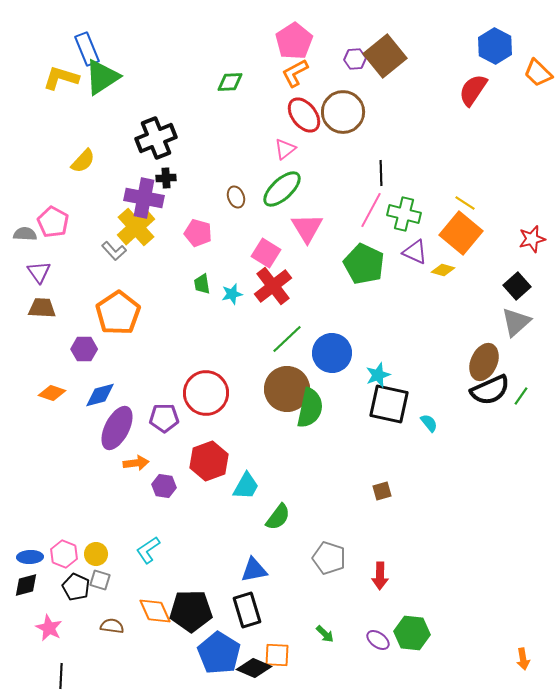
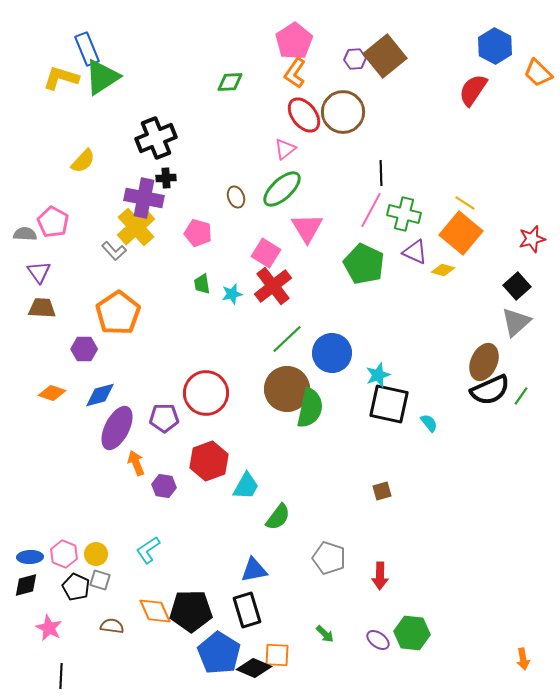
orange L-shape at (295, 73): rotated 28 degrees counterclockwise
orange arrow at (136, 463): rotated 105 degrees counterclockwise
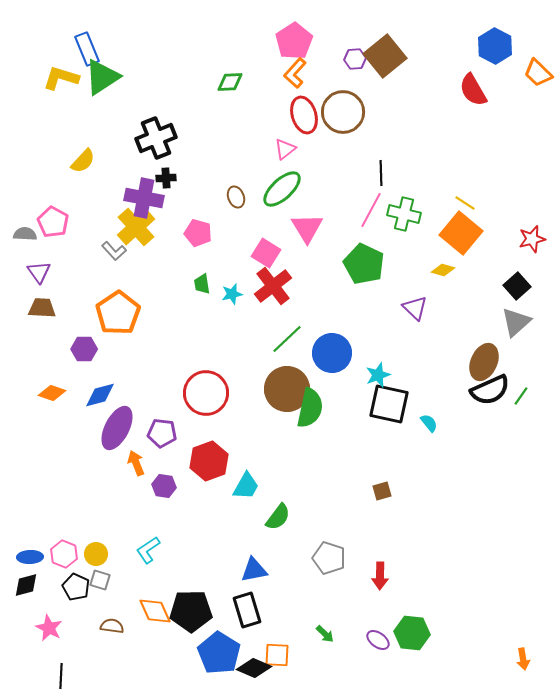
orange L-shape at (295, 73): rotated 8 degrees clockwise
red semicircle at (473, 90): rotated 64 degrees counterclockwise
red ellipse at (304, 115): rotated 21 degrees clockwise
purple triangle at (415, 252): moved 56 px down; rotated 20 degrees clockwise
purple pentagon at (164, 418): moved 2 px left, 15 px down; rotated 8 degrees clockwise
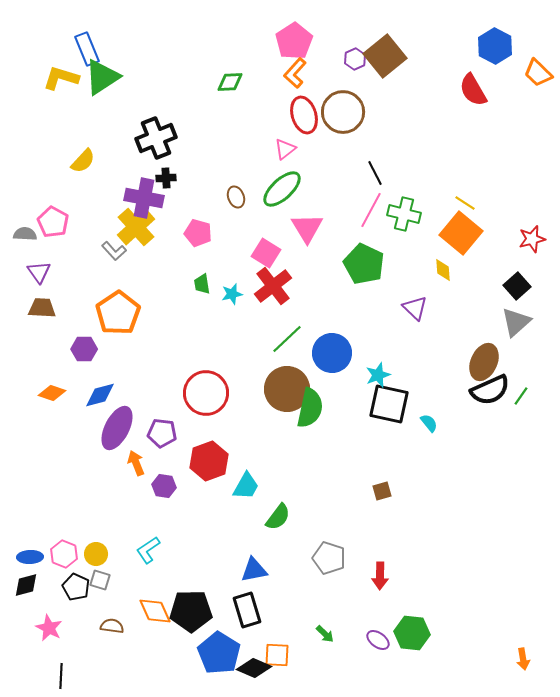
purple hexagon at (355, 59): rotated 20 degrees counterclockwise
black line at (381, 173): moved 6 px left; rotated 25 degrees counterclockwise
yellow diamond at (443, 270): rotated 70 degrees clockwise
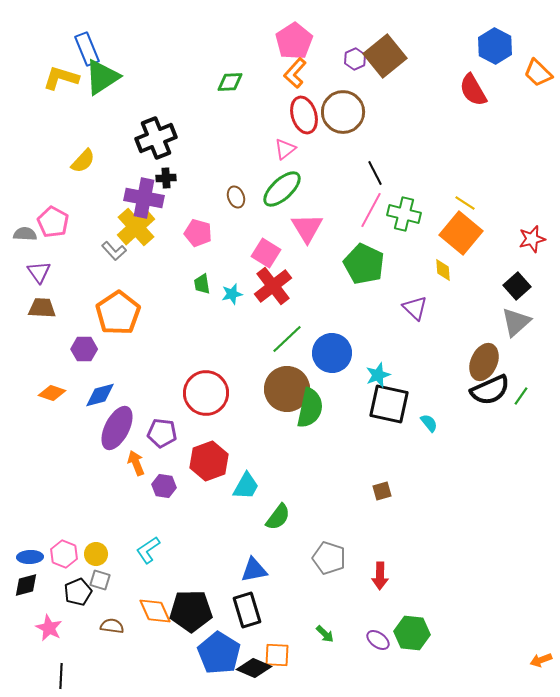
black pentagon at (76, 587): moved 2 px right, 5 px down; rotated 24 degrees clockwise
orange arrow at (523, 659): moved 18 px right, 1 px down; rotated 80 degrees clockwise
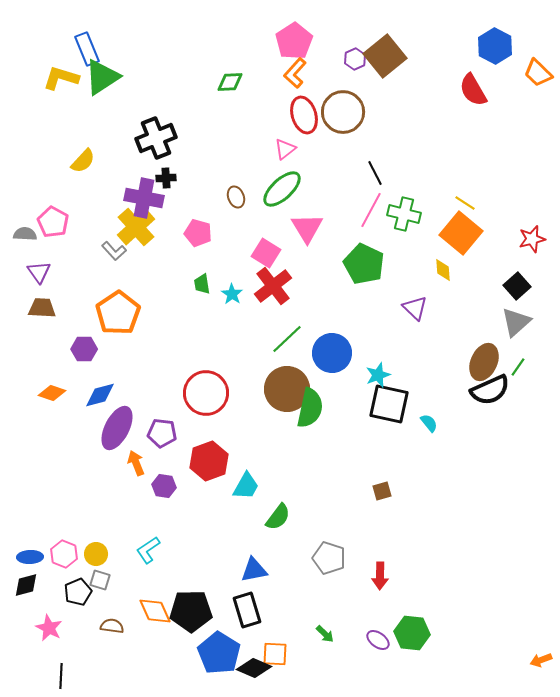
cyan star at (232, 294): rotated 25 degrees counterclockwise
green line at (521, 396): moved 3 px left, 29 px up
orange square at (277, 655): moved 2 px left, 1 px up
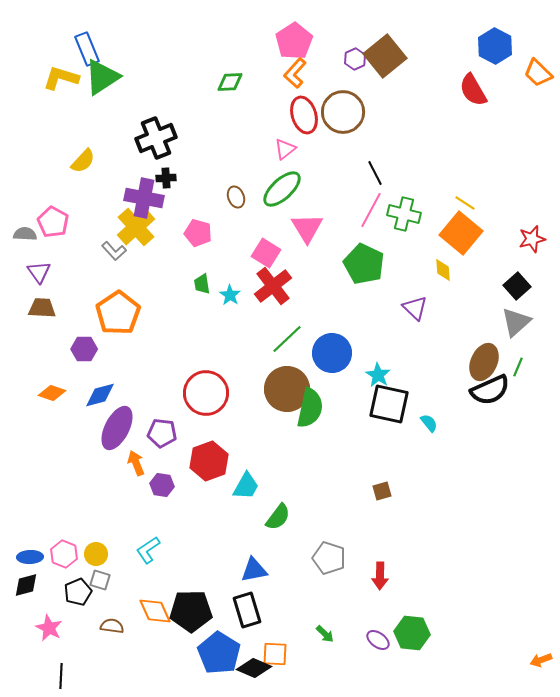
cyan star at (232, 294): moved 2 px left, 1 px down
green line at (518, 367): rotated 12 degrees counterclockwise
cyan star at (378, 375): rotated 20 degrees counterclockwise
purple hexagon at (164, 486): moved 2 px left, 1 px up
